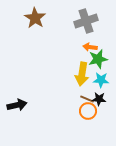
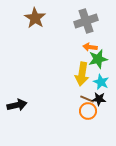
cyan star: moved 2 px down; rotated 21 degrees clockwise
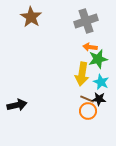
brown star: moved 4 px left, 1 px up
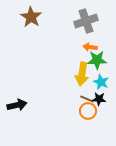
green star: moved 1 px left, 1 px down; rotated 12 degrees clockwise
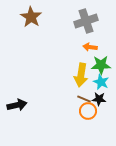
green star: moved 4 px right, 5 px down
yellow arrow: moved 1 px left, 1 px down
brown line: moved 3 px left
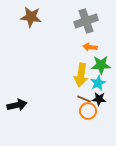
brown star: rotated 25 degrees counterclockwise
cyan star: moved 3 px left, 1 px down; rotated 21 degrees clockwise
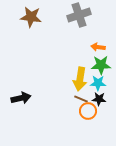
gray cross: moved 7 px left, 6 px up
orange arrow: moved 8 px right
yellow arrow: moved 1 px left, 4 px down
cyan star: rotated 28 degrees clockwise
brown line: moved 3 px left
black arrow: moved 4 px right, 7 px up
